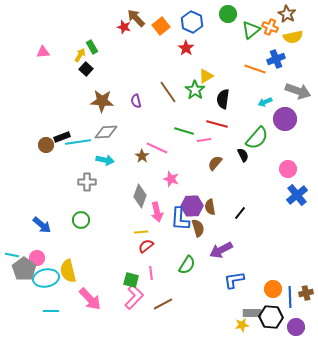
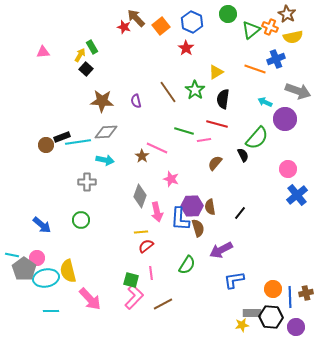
yellow triangle at (206, 76): moved 10 px right, 4 px up
cyan arrow at (265, 102): rotated 48 degrees clockwise
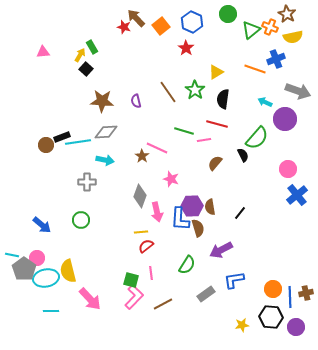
gray rectangle at (252, 313): moved 46 px left, 19 px up; rotated 36 degrees counterclockwise
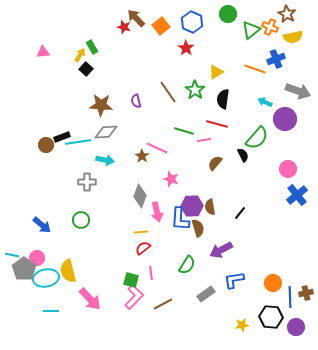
brown star at (102, 101): moved 1 px left, 4 px down
red semicircle at (146, 246): moved 3 px left, 2 px down
orange circle at (273, 289): moved 6 px up
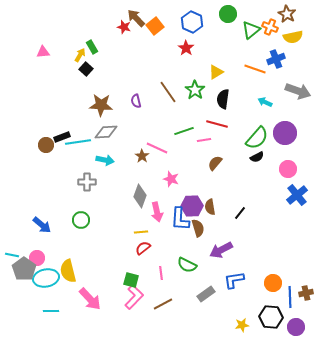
orange square at (161, 26): moved 6 px left
purple circle at (285, 119): moved 14 px down
green line at (184, 131): rotated 36 degrees counterclockwise
black semicircle at (243, 155): moved 14 px right, 2 px down; rotated 88 degrees clockwise
green semicircle at (187, 265): rotated 84 degrees clockwise
pink line at (151, 273): moved 10 px right
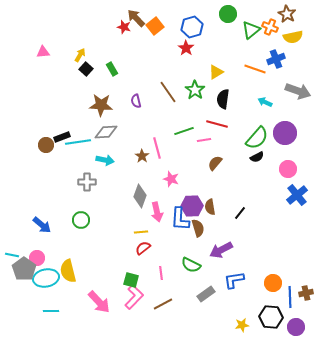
blue hexagon at (192, 22): moved 5 px down; rotated 20 degrees clockwise
green rectangle at (92, 47): moved 20 px right, 22 px down
pink line at (157, 148): rotated 50 degrees clockwise
green semicircle at (187, 265): moved 4 px right
pink arrow at (90, 299): moved 9 px right, 3 px down
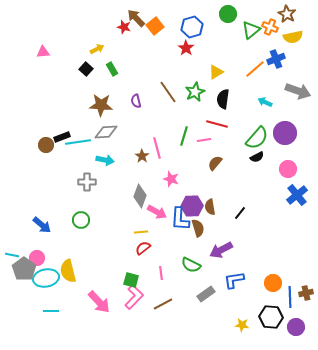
yellow arrow at (80, 55): moved 17 px right, 6 px up; rotated 32 degrees clockwise
orange line at (255, 69): rotated 60 degrees counterclockwise
green star at (195, 90): moved 2 px down; rotated 12 degrees clockwise
green line at (184, 131): moved 5 px down; rotated 54 degrees counterclockwise
pink arrow at (157, 212): rotated 48 degrees counterclockwise
yellow star at (242, 325): rotated 16 degrees clockwise
